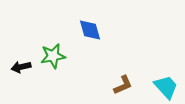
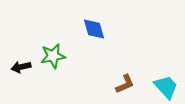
blue diamond: moved 4 px right, 1 px up
brown L-shape: moved 2 px right, 1 px up
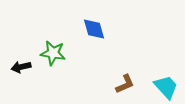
green star: moved 3 px up; rotated 20 degrees clockwise
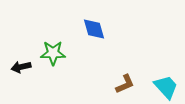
green star: rotated 10 degrees counterclockwise
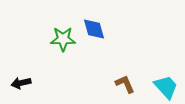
green star: moved 10 px right, 14 px up
black arrow: moved 16 px down
brown L-shape: rotated 90 degrees counterclockwise
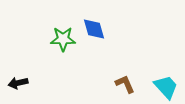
black arrow: moved 3 px left
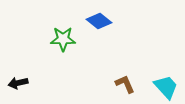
blue diamond: moved 5 px right, 8 px up; rotated 35 degrees counterclockwise
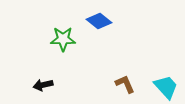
black arrow: moved 25 px right, 2 px down
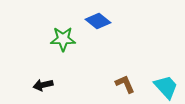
blue diamond: moved 1 px left
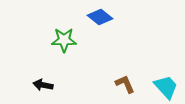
blue diamond: moved 2 px right, 4 px up
green star: moved 1 px right, 1 px down
black arrow: rotated 24 degrees clockwise
